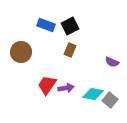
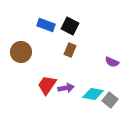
black square: rotated 36 degrees counterclockwise
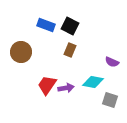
cyan diamond: moved 12 px up
gray square: rotated 21 degrees counterclockwise
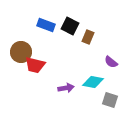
brown rectangle: moved 18 px right, 13 px up
purple semicircle: moved 1 px left; rotated 16 degrees clockwise
red trapezoid: moved 12 px left, 20 px up; rotated 110 degrees counterclockwise
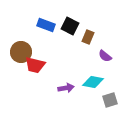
purple semicircle: moved 6 px left, 6 px up
gray square: rotated 35 degrees counterclockwise
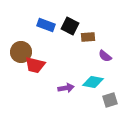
brown rectangle: rotated 64 degrees clockwise
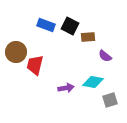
brown circle: moved 5 px left
red trapezoid: rotated 90 degrees clockwise
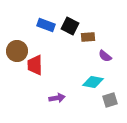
brown circle: moved 1 px right, 1 px up
red trapezoid: rotated 15 degrees counterclockwise
purple arrow: moved 9 px left, 10 px down
